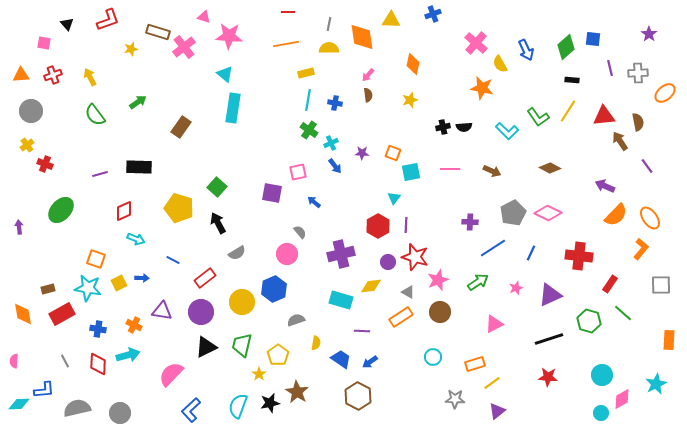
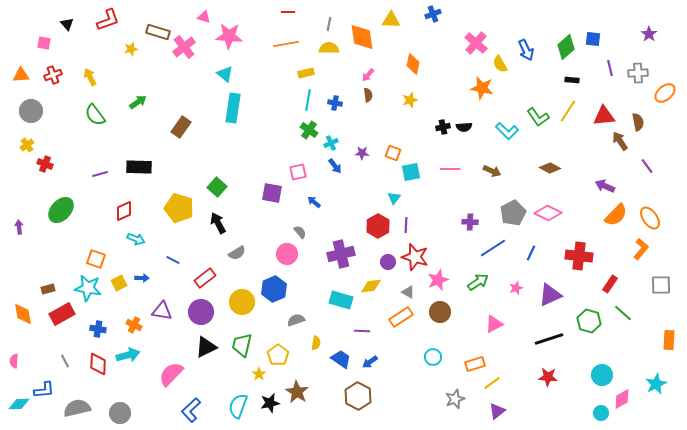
gray star at (455, 399): rotated 24 degrees counterclockwise
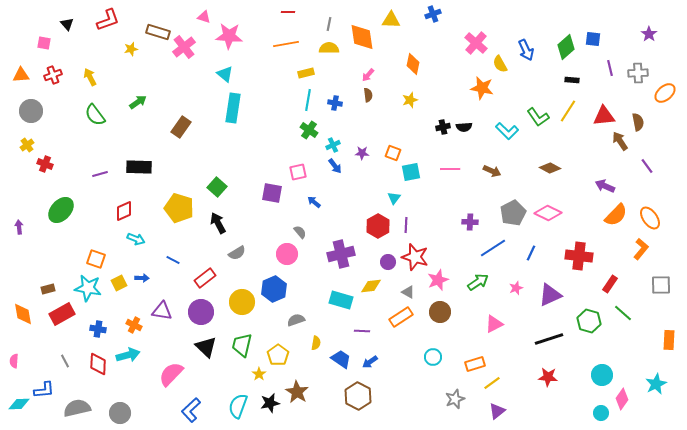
cyan cross at (331, 143): moved 2 px right, 2 px down
black triangle at (206, 347): rotated 50 degrees counterclockwise
pink diamond at (622, 399): rotated 25 degrees counterclockwise
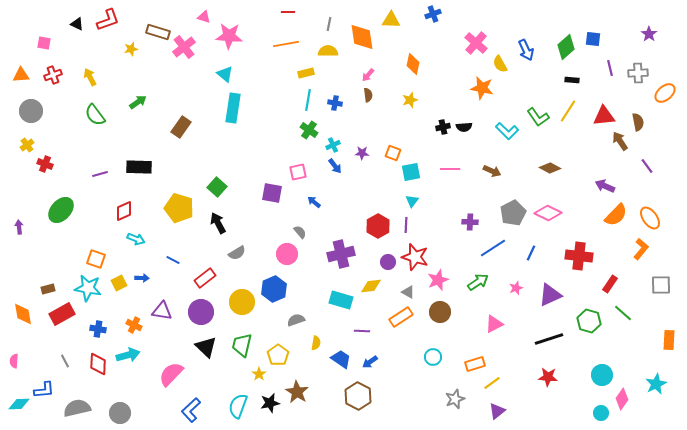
black triangle at (67, 24): moved 10 px right; rotated 24 degrees counterclockwise
yellow semicircle at (329, 48): moved 1 px left, 3 px down
cyan triangle at (394, 198): moved 18 px right, 3 px down
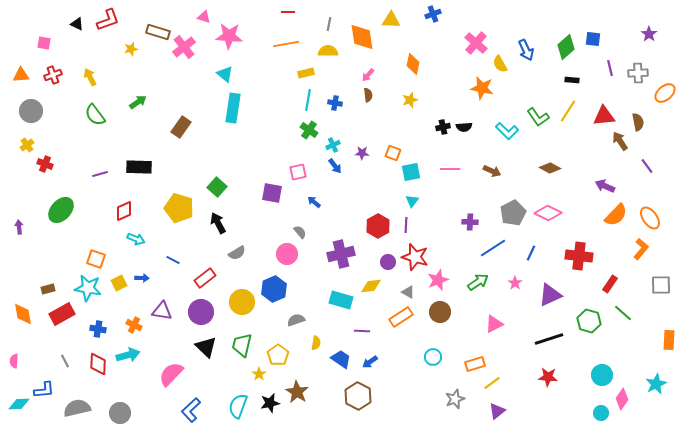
pink star at (516, 288): moved 1 px left, 5 px up; rotated 16 degrees counterclockwise
